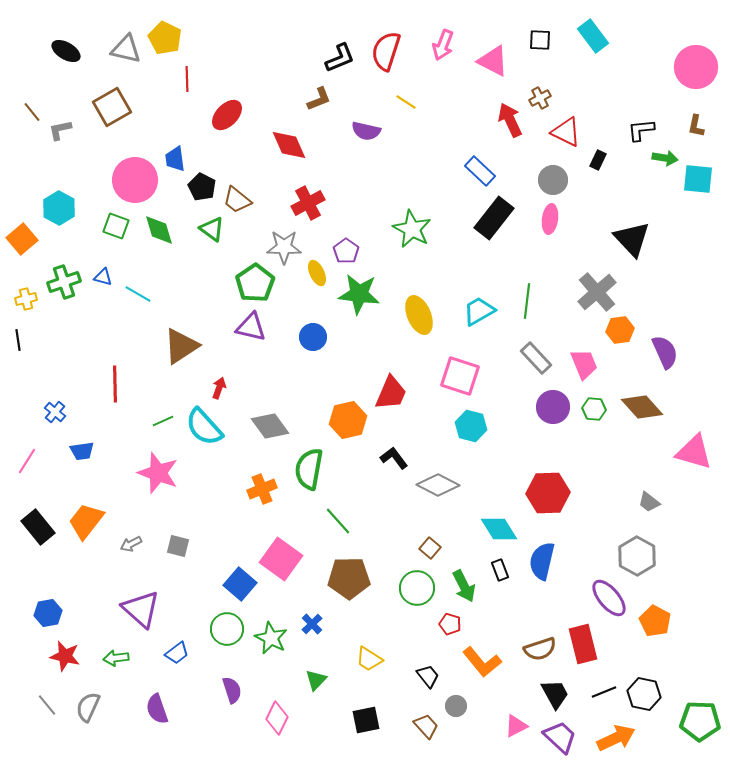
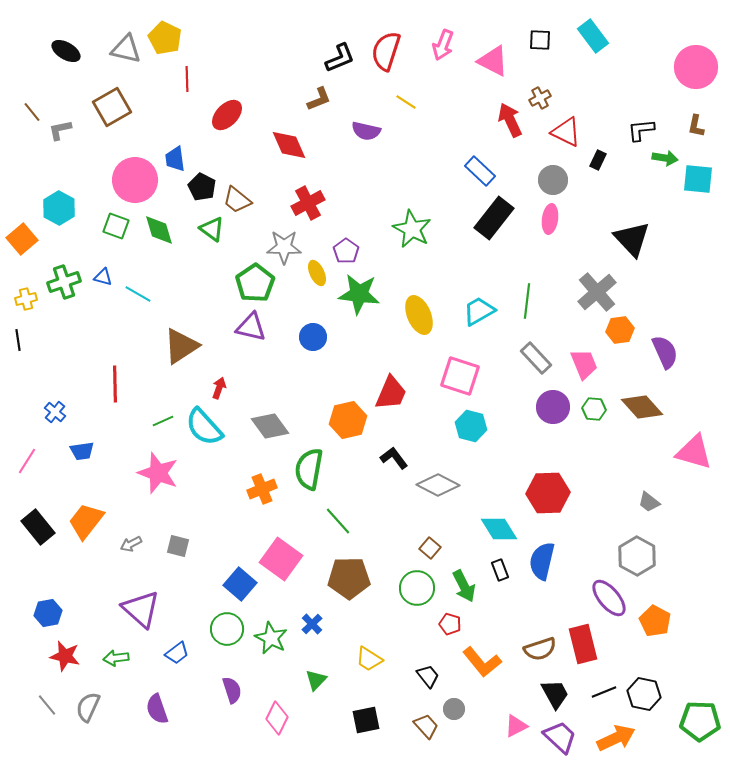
gray circle at (456, 706): moved 2 px left, 3 px down
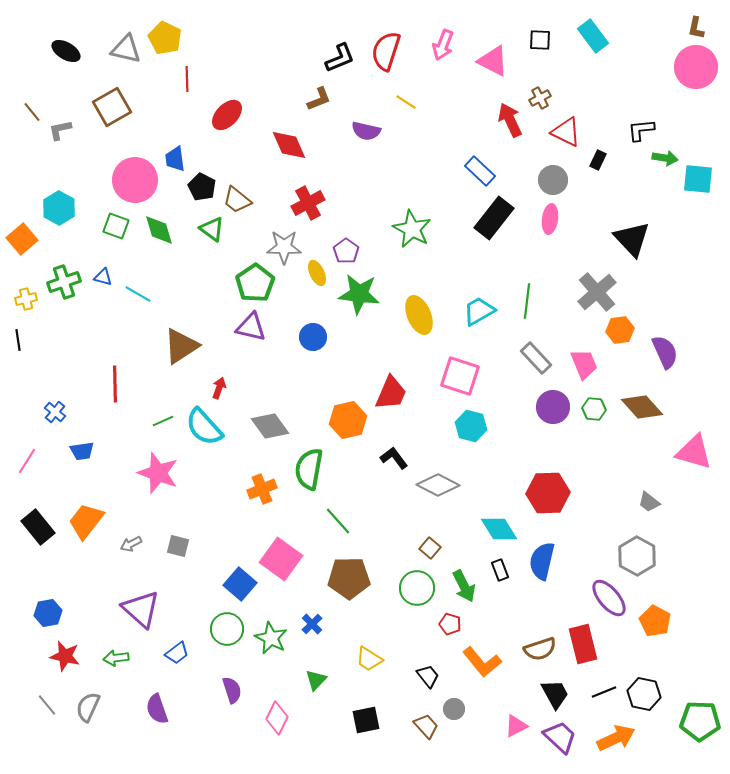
brown L-shape at (696, 126): moved 98 px up
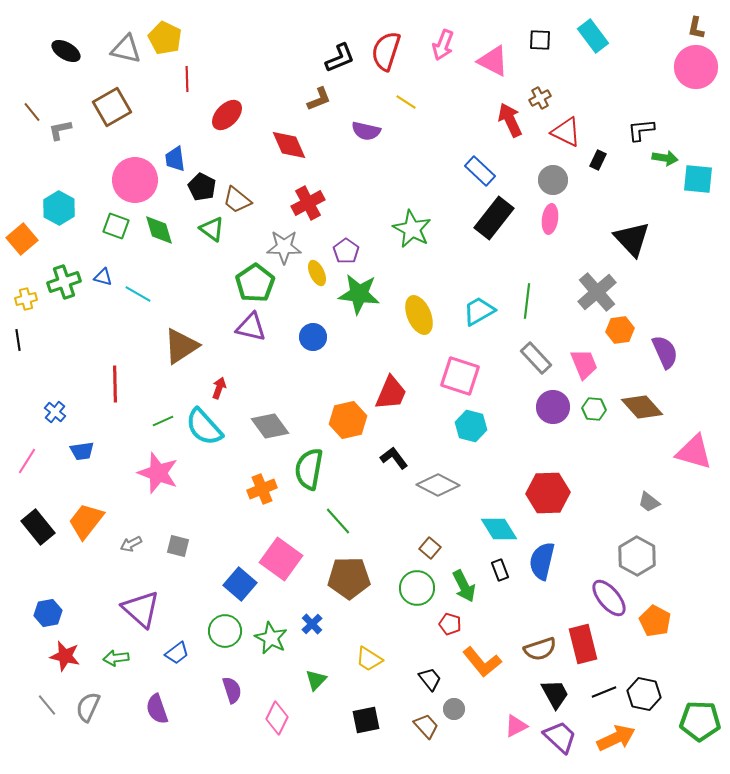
green circle at (227, 629): moved 2 px left, 2 px down
black trapezoid at (428, 676): moved 2 px right, 3 px down
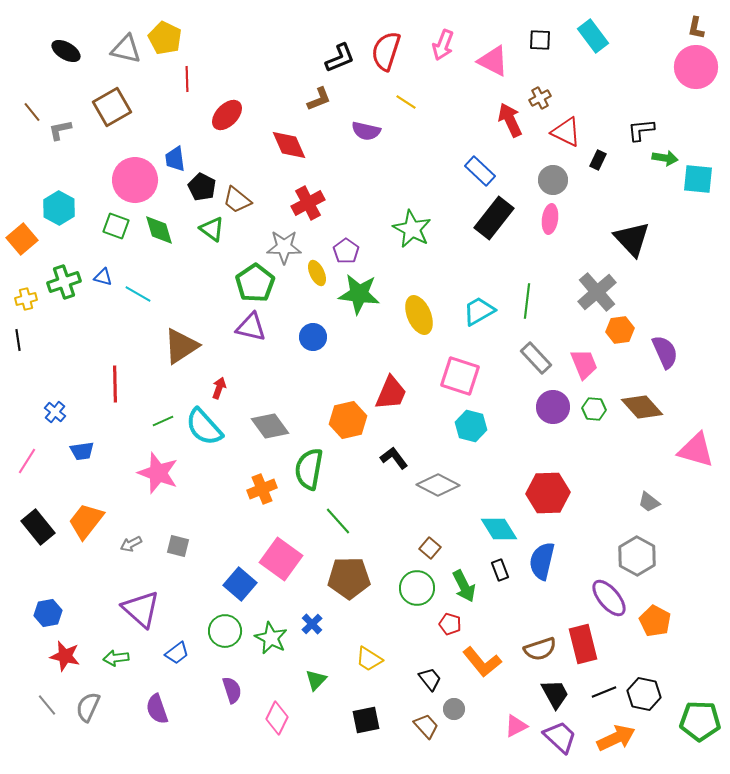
pink triangle at (694, 452): moved 2 px right, 2 px up
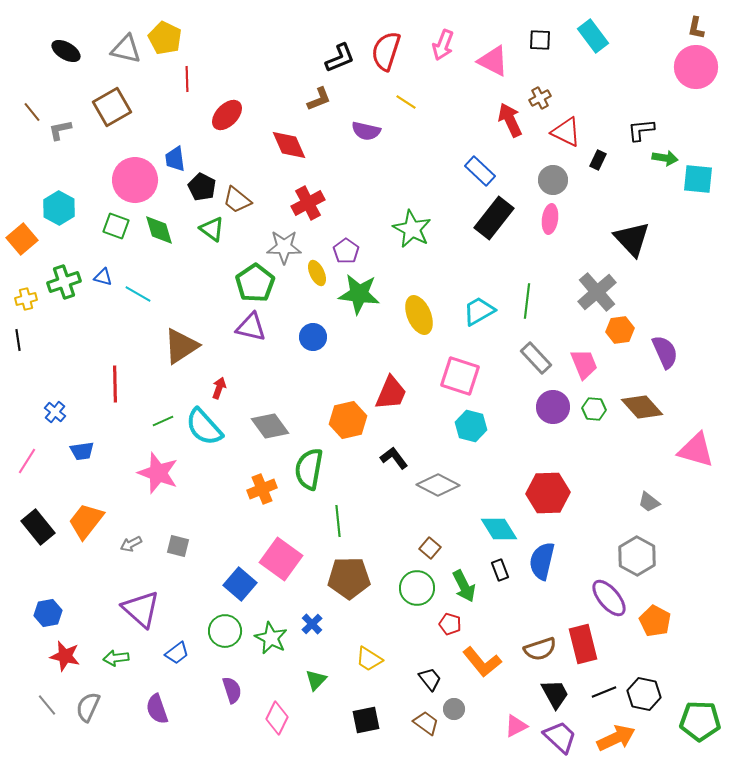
green line at (338, 521): rotated 36 degrees clockwise
brown trapezoid at (426, 726): moved 3 px up; rotated 12 degrees counterclockwise
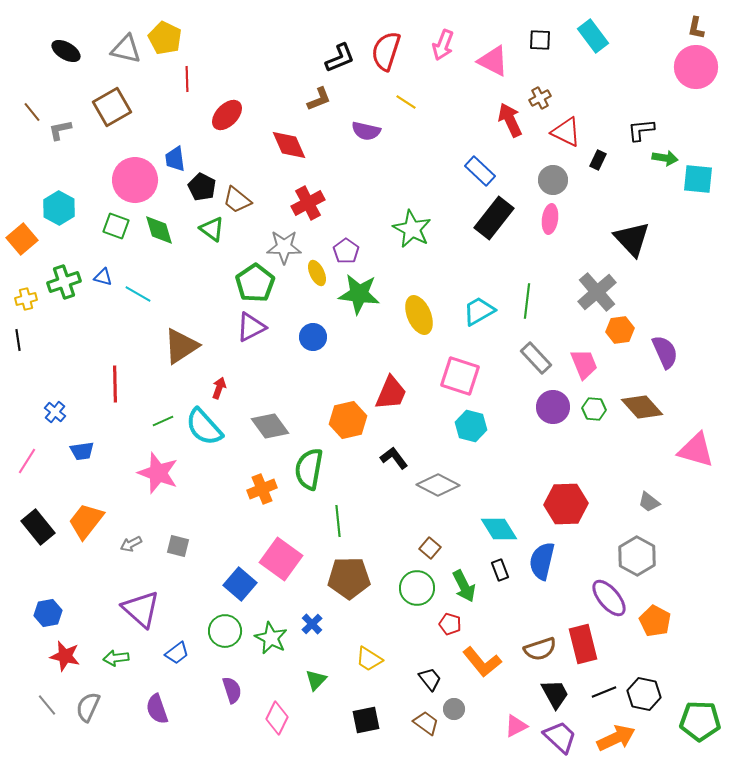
purple triangle at (251, 327): rotated 40 degrees counterclockwise
red hexagon at (548, 493): moved 18 px right, 11 px down
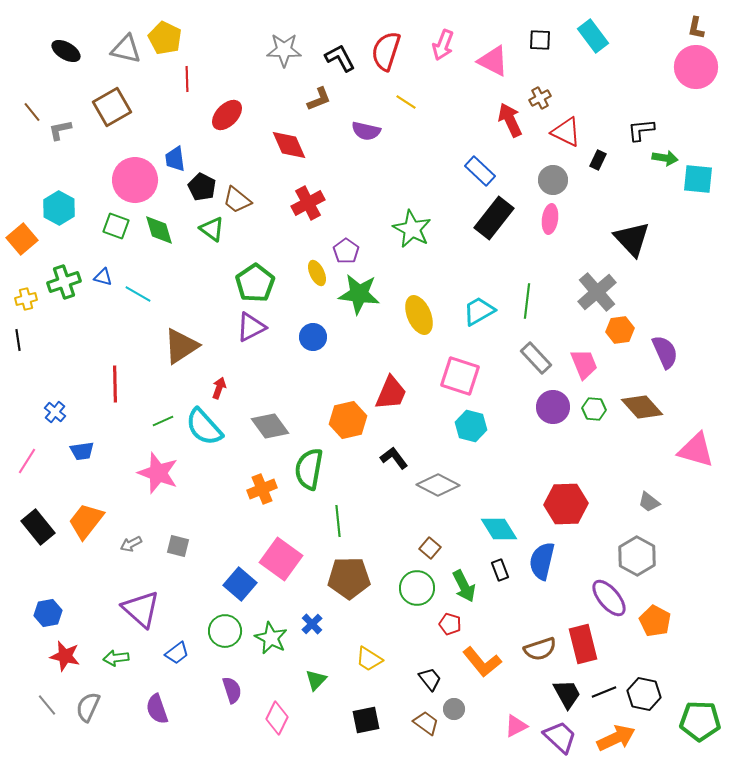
black L-shape at (340, 58): rotated 96 degrees counterclockwise
gray star at (284, 247): moved 197 px up
black trapezoid at (555, 694): moved 12 px right
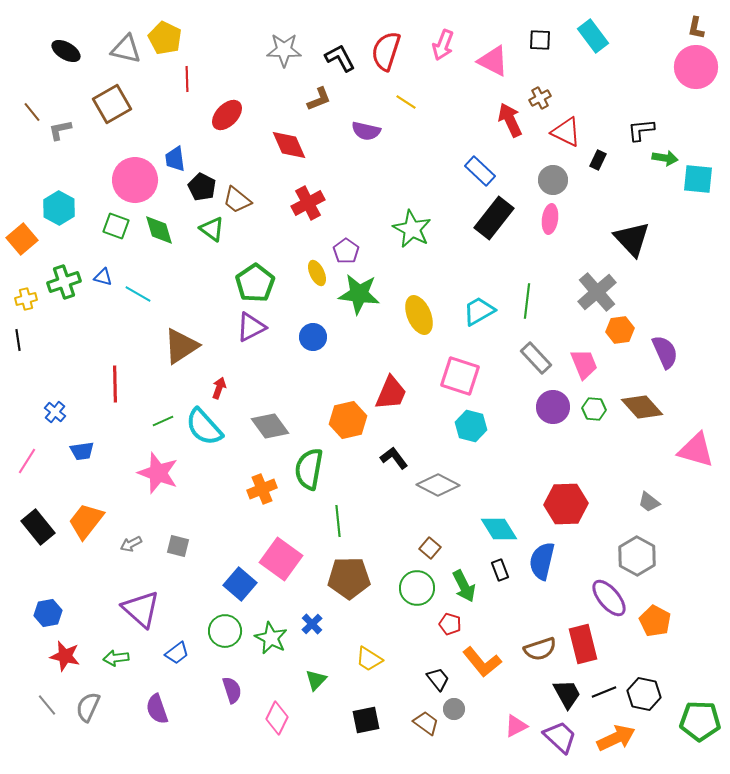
brown square at (112, 107): moved 3 px up
black trapezoid at (430, 679): moved 8 px right
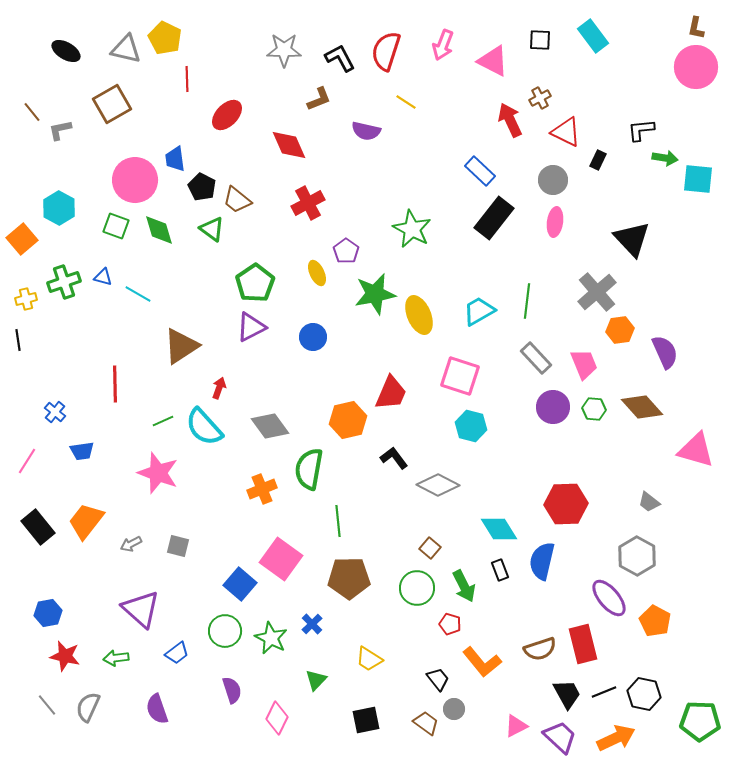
pink ellipse at (550, 219): moved 5 px right, 3 px down
green star at (359, 294): moved 16 px right; rotated 18 degrees counterclockwise
